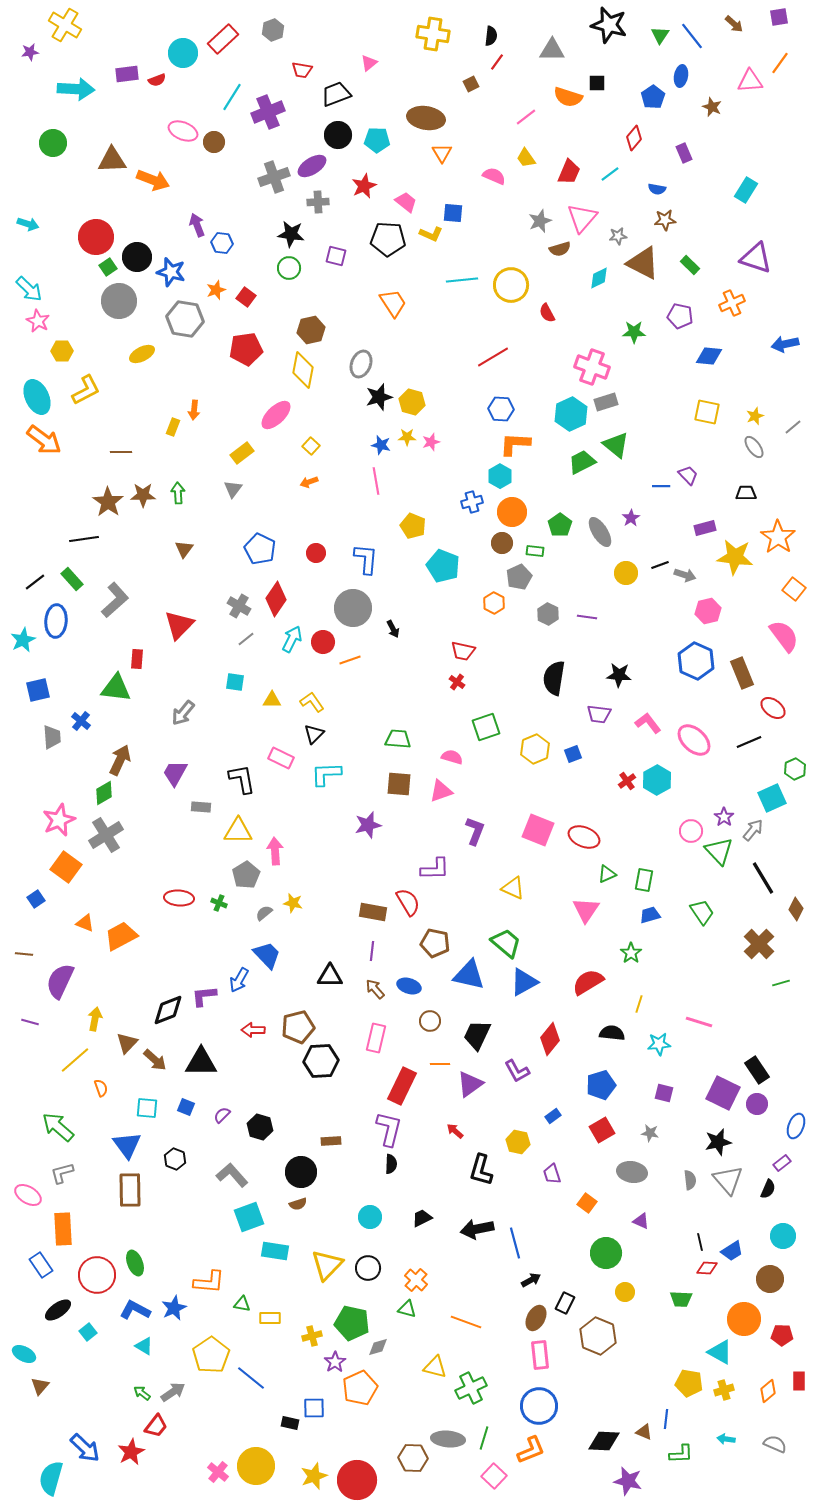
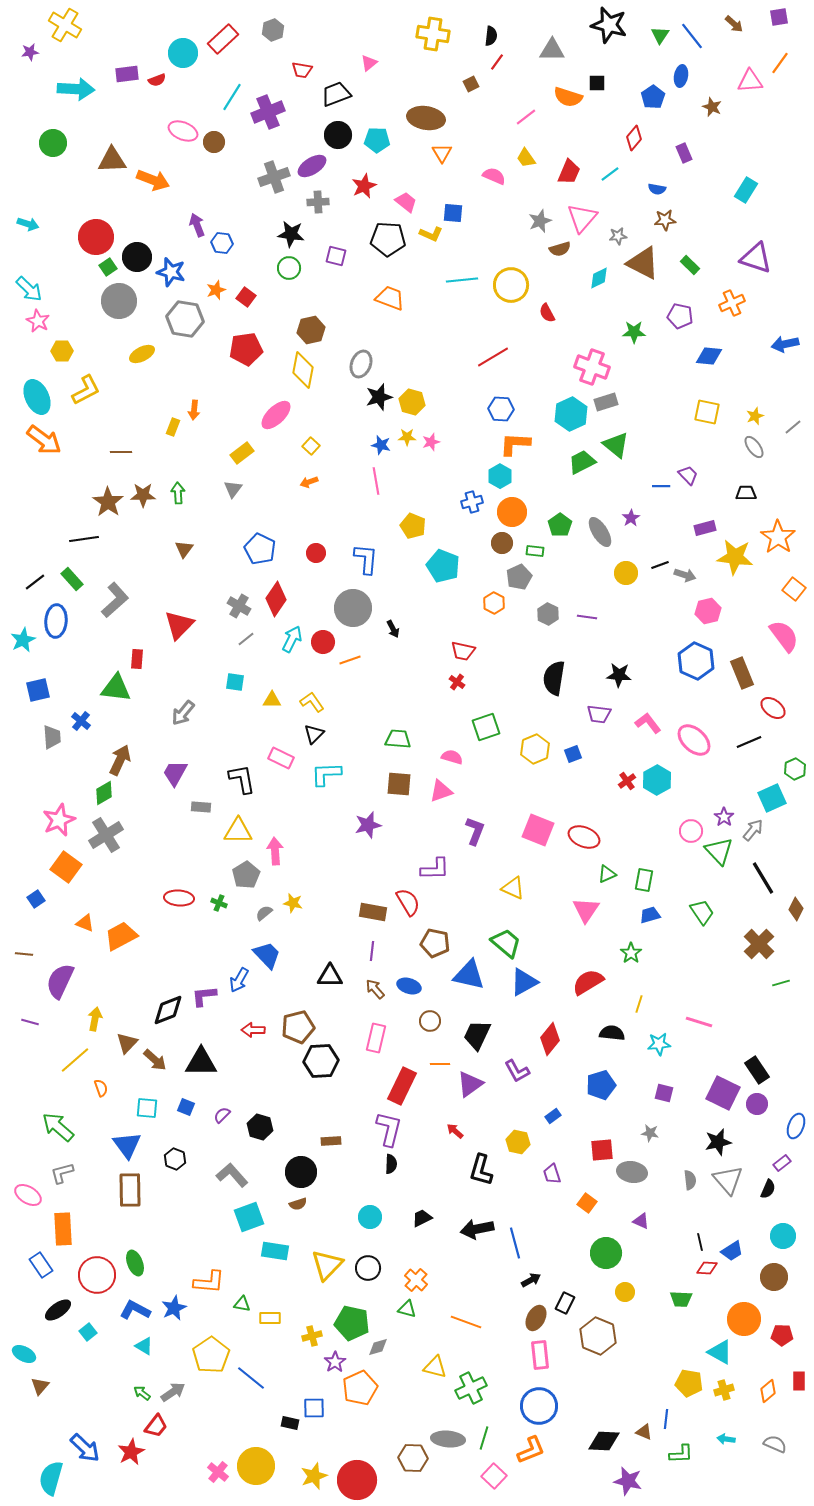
orange trapezoid at (393, 303): moved 3 px left, 5 px up; rotated 36 degrees counterclockwise
red square at (602, 1130): moved 20 px down; rotated 25 degrees clockwise
brown circle at (770, 1279): moved 4 px right, 2 px up
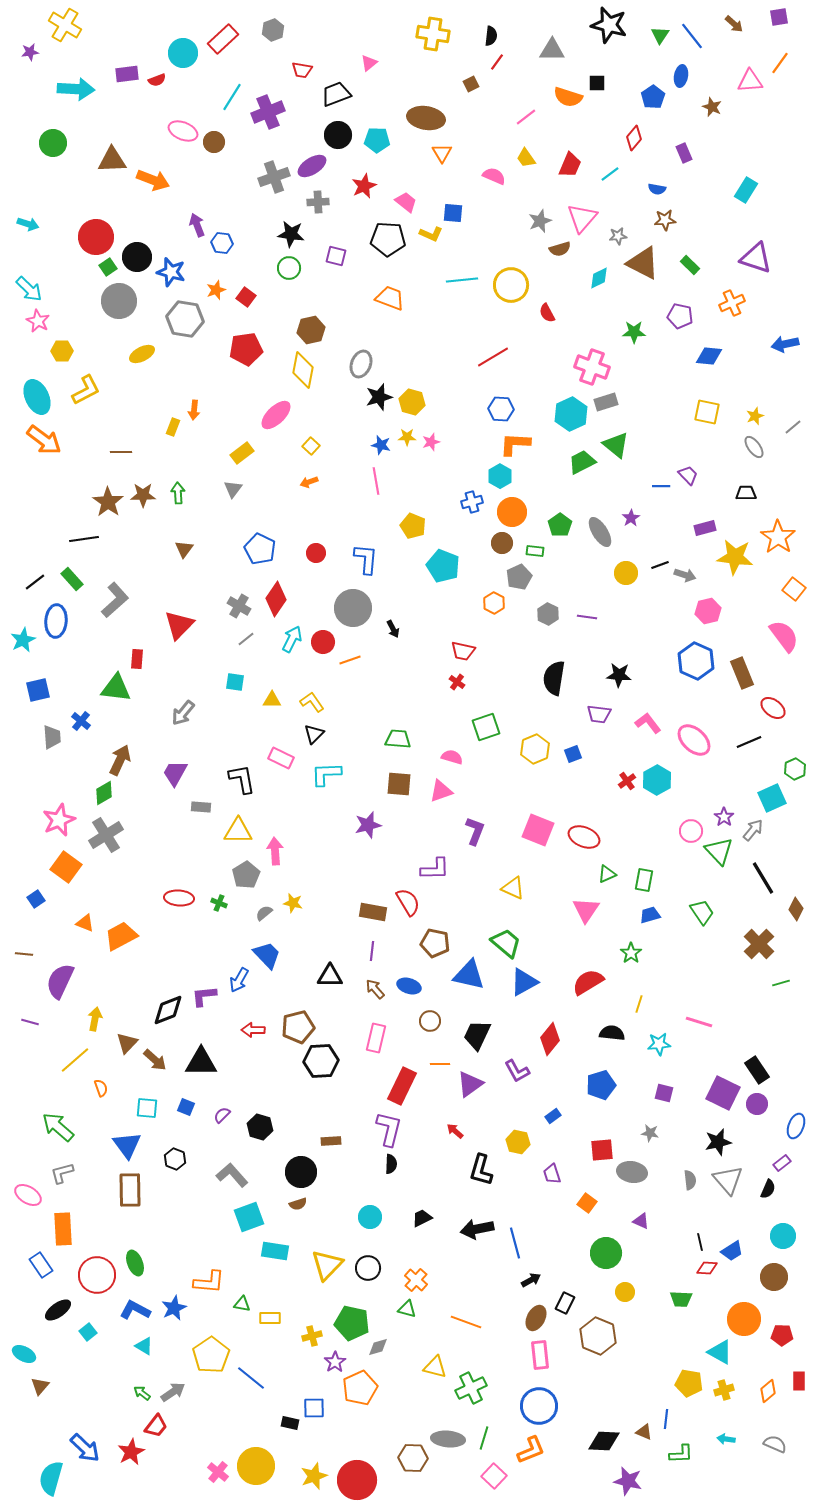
red trapezoid at (569, 172): moved 1 px right, 7 px up
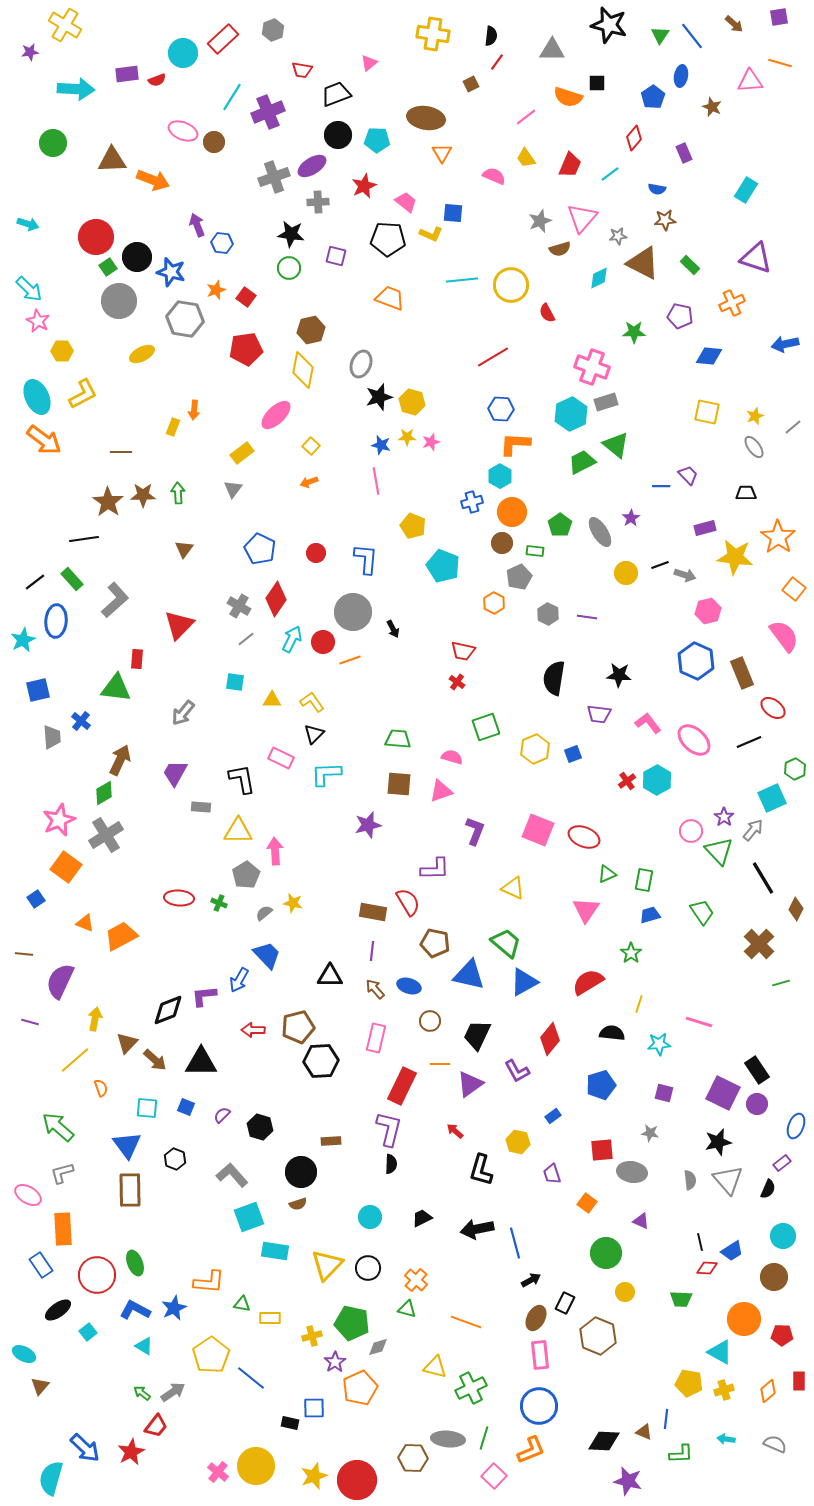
orange line at (780, 63): rotated 70 degrees clockwise
yellow L-shape at (86, 390): moved 3 px left, 4 px down
gray circle at (353, 608): moved 4 px down
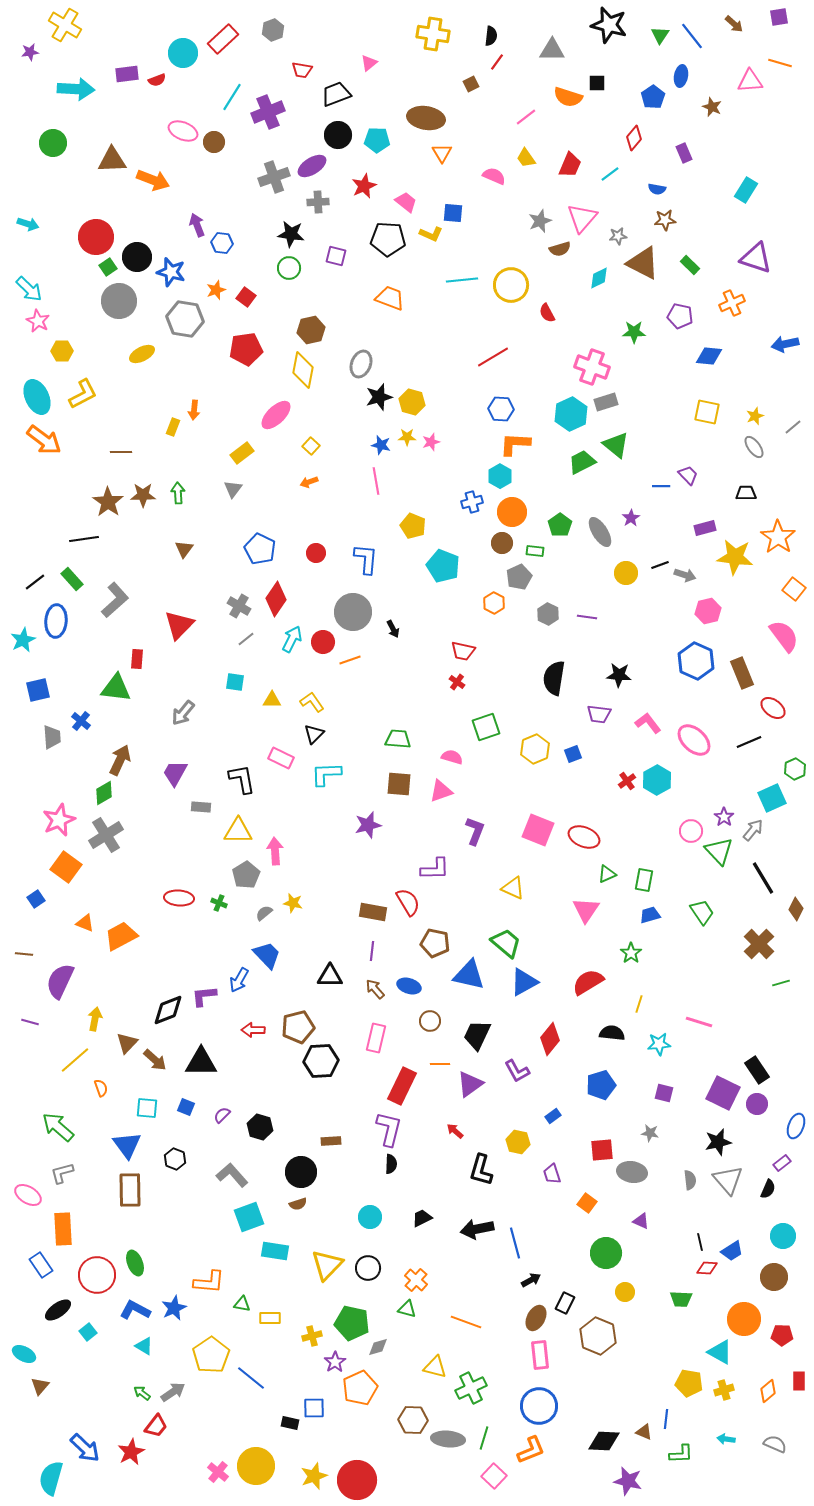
brown hexagon at (413, 1458): moved 38 px up
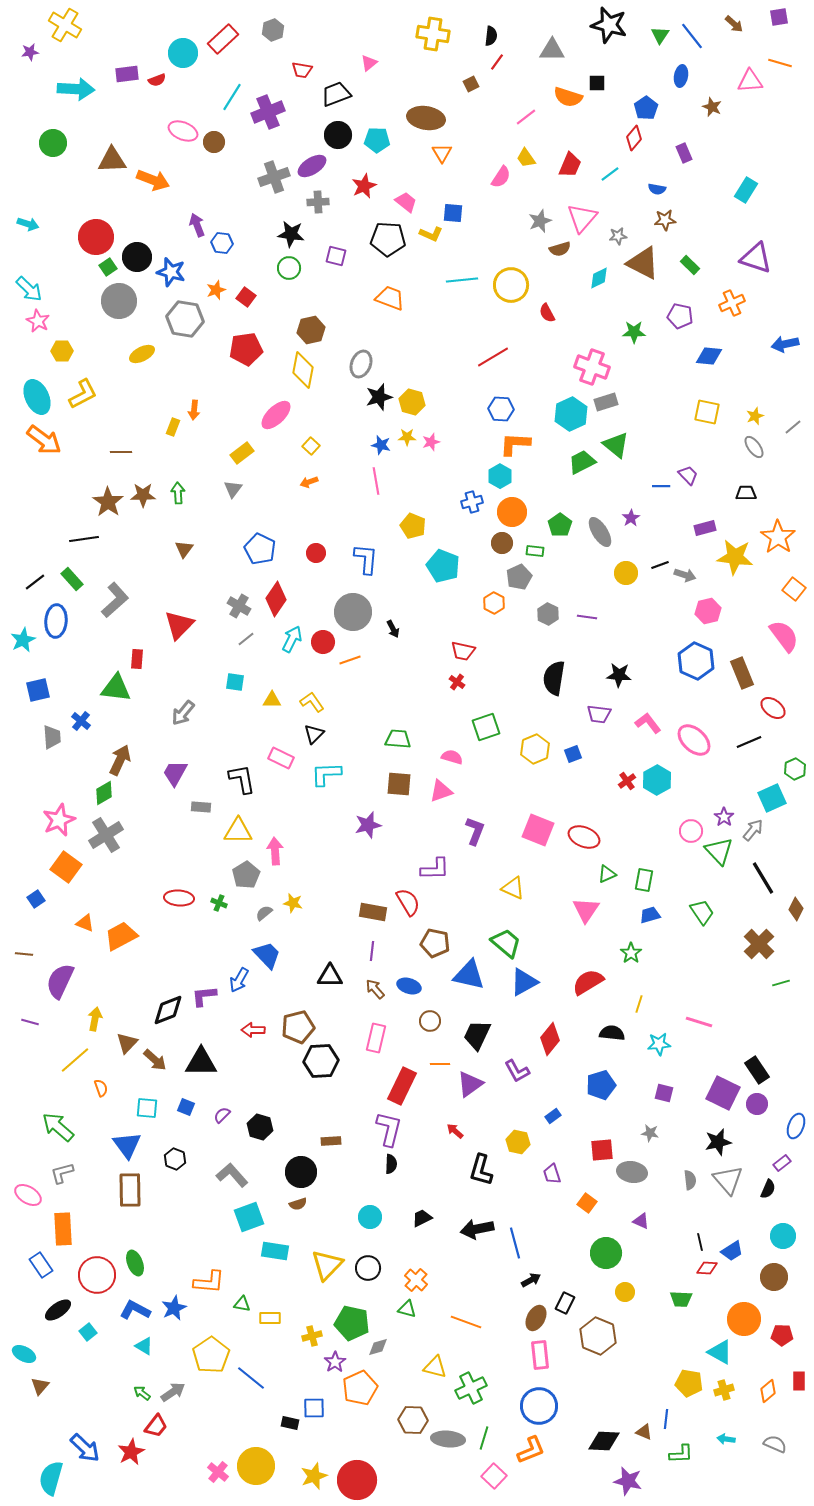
blue pentagon at (653, 97): moved 7 px left, 11 px down
pink semicircle at (494, 176): moved 7 px right, 1 px down; rotated 100 degrees clockwise
